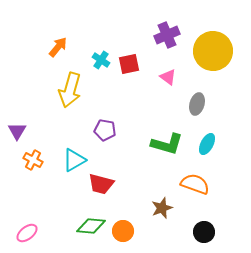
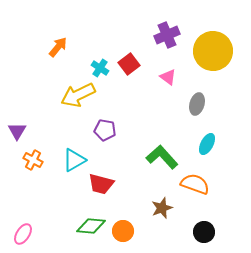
cyan cross: moved 1 px left, 8 px down
red square: rotated 25 degrees counterclockwise
yellow arrow: moved 8 px right, 5 px down; rotated 48 degrees clockwise
green L-shape: moved 5 px left, 13 px down; rotated 148 degrees counterclockwise
pink ellipse: moved 4 px left, 1 px down; rotated 20 degrees counterclockwise
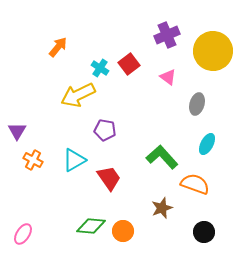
red trapezoid: moved 8 px right, 6 px up; rotated 140 degrees counterclockwise
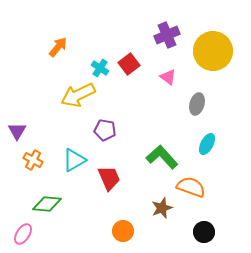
red trapezoid: rotated 12 degrees clockwise
orange semicircle: moved 4 px left, 3 px down
green diamond: moved 44 px left, 22 px up
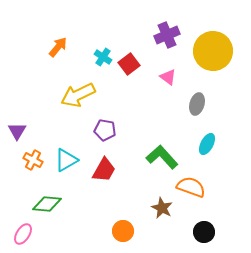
cyan cross: moved 3 px right, 11 px up
cyan triangle: moved 8 px left
red trapezoid: moved 5 px left, 8 px up; rotated 52 degrees clockwise
brown star: rotated 25 degrees counterclockwise
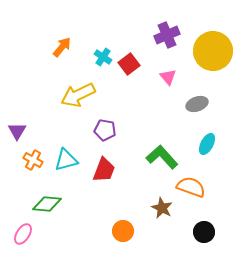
orange arrow: moved 4 px right
pink triangle: rotated 12 degrees clockwise
gray ellipse: rotated 55 degrees clockwise
cyan triangle: rotated 15 degrees clockwise
red trapezoid: rotated 8 degrees counterclockwise
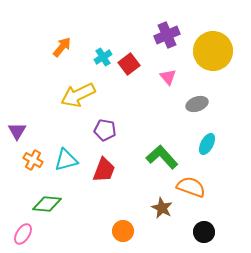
cyan cross: rotated 24 degrees clockwise
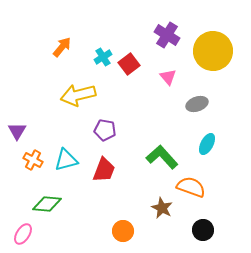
purple cross: rotated 35 degrees counterclockwise
yellow arrow: rotated 12 degrees clockwise
black circle: moved 1 px left, 2 px up
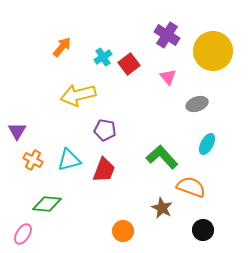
cyan triangle: moved 3 px right
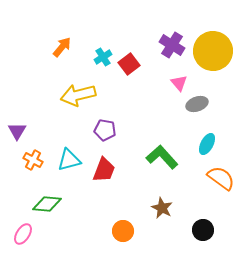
purple cross: moved 5 px right, 10 px down
pink triangle: moved 11 px right, 6 px down
orange semicircle: moved 30 px right, 9 px up; rotated 16 degrees clockwise
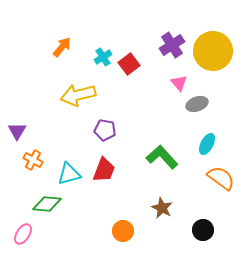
purple cross: rotated 25 degrees clockwise
cyan triangle: moved 14 px down
